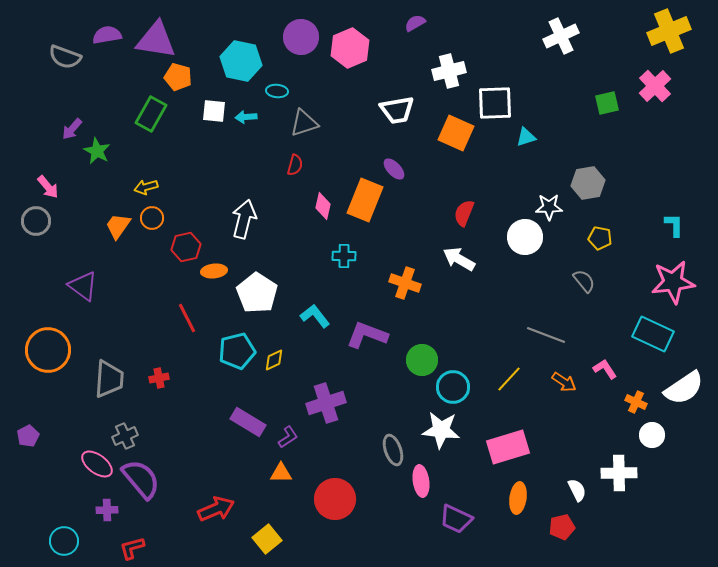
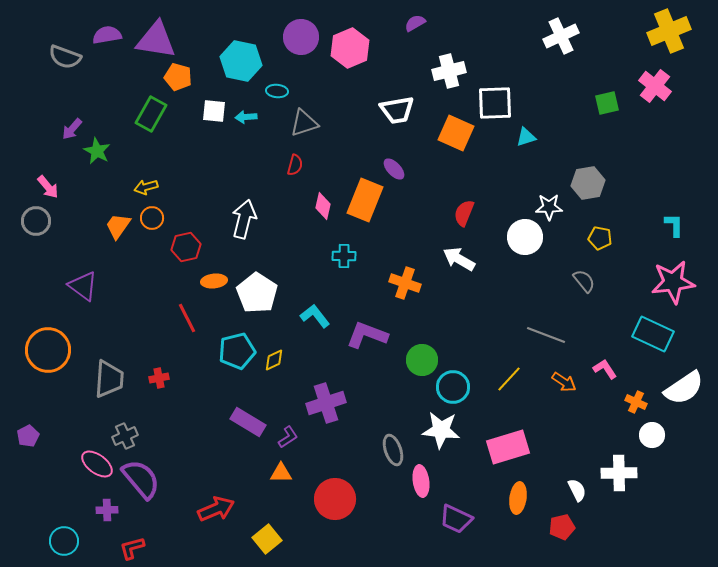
pink cross at (655, 86): rotated 8 degrees counterclockwise
orange ellipse at (214, 271): moved 10 px down
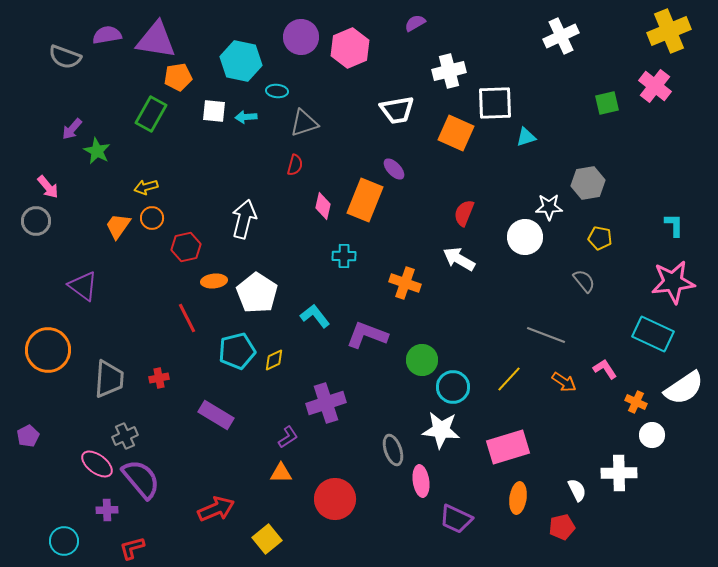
orange pentagon at (178, 77): rotated 24 degrees counterclockwise
purple rectangle at (248, 422): moved 32 px left, 7 px up
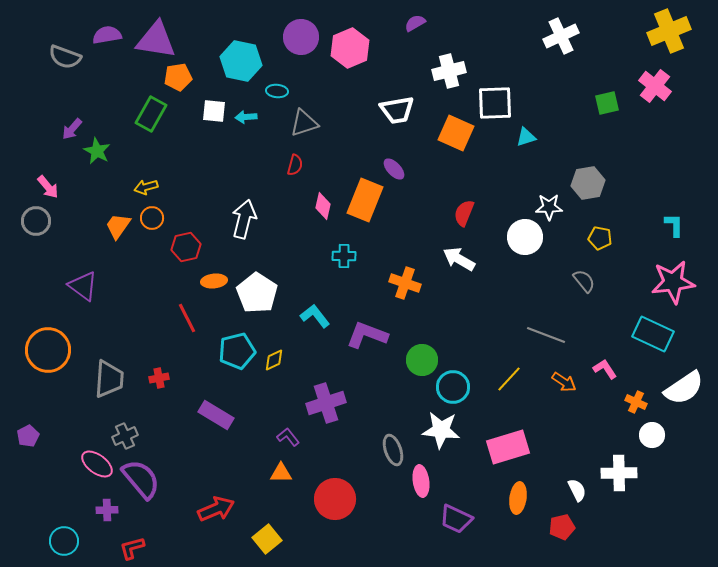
purple L-shape at (288, 437): rotated 95 degrees counterclockwise
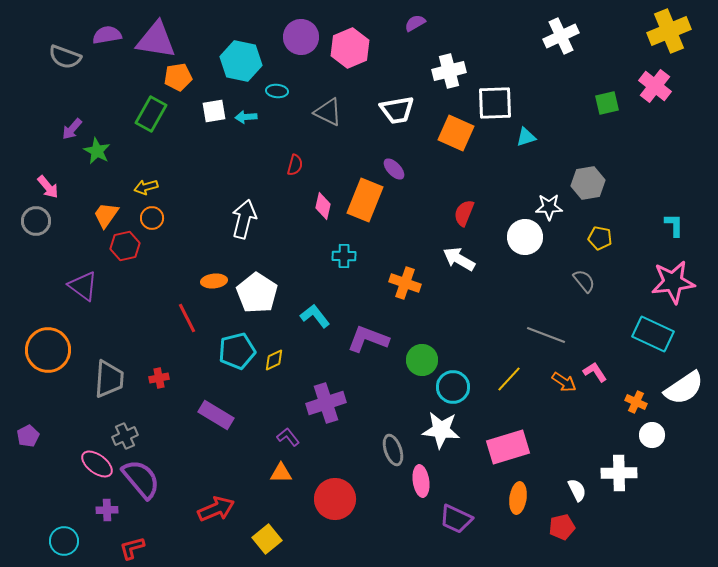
white square at (214, 111): rotated 15 degrees counterclockwise
gray triangle at (304, 123): moved 24 px right, 11 px up; rotated 44 degrees clockwise
orange trapezoid at (118, 226): moved 12 px left, 11 px up
red hexagon at (186, 247): moved 61 px left, 1 px up
purple L-shape at (367, 335): moved 1 px right, 4 px down
pink L-shape at (605, 369): moved 10 px left, 3 px down
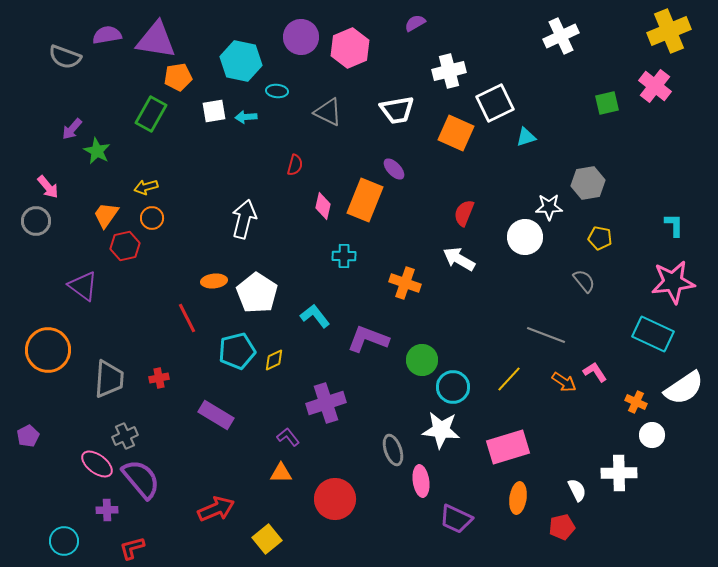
white square at (495, 103): rotated 24 degrees counterclockwise
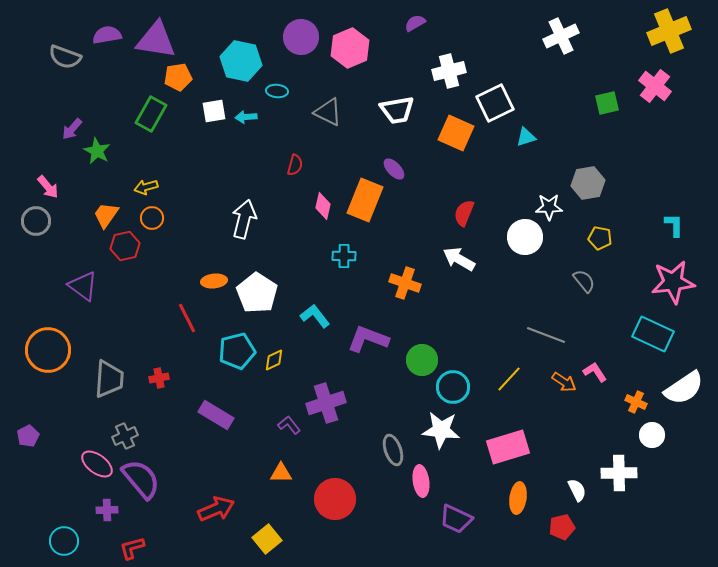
purple L-shape at (288, 437): moved 1 px right, 12 px up
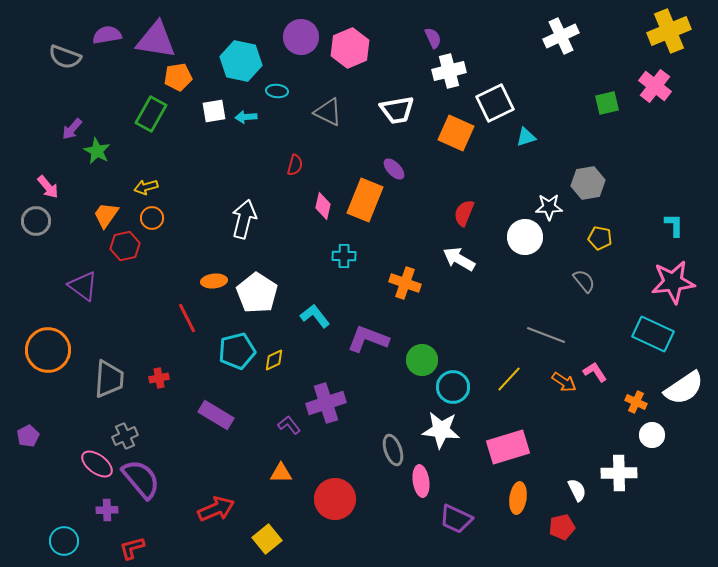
purple semicircle at (415, 23): moved 18 px right, 15 px down; rotated 95 degrees clockwise
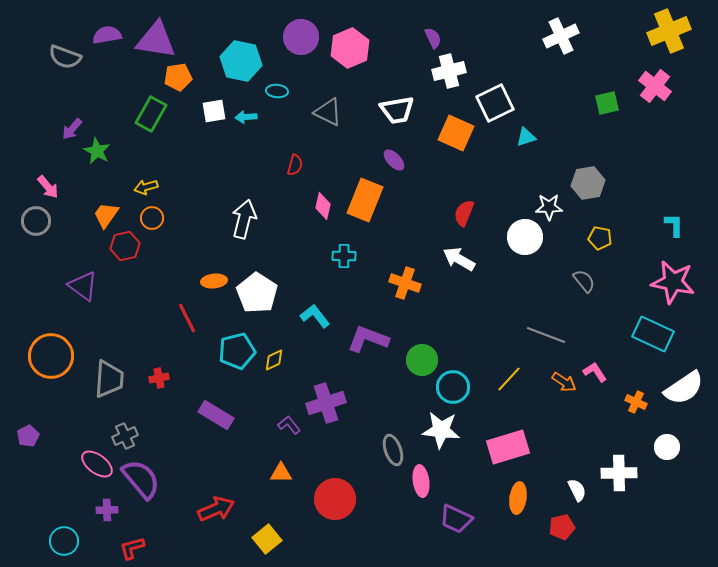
purple ellipse at (394, 169): moved 9 px up
pink star at (673, 282): rotated 18 degrees clockwise
orange circle at (48, 350): moved 3 px right, 6 px down
white circle at (652, 435): moved 15 px right, 12 px down
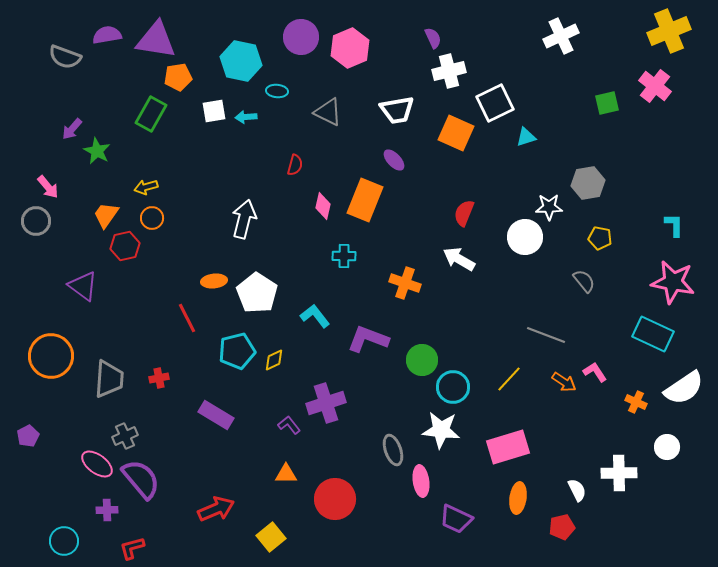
orange triangle at (281, 473): moved 5 px right, 1 px down
yellow square at (267, 539): moved 4 px right, 2 px up
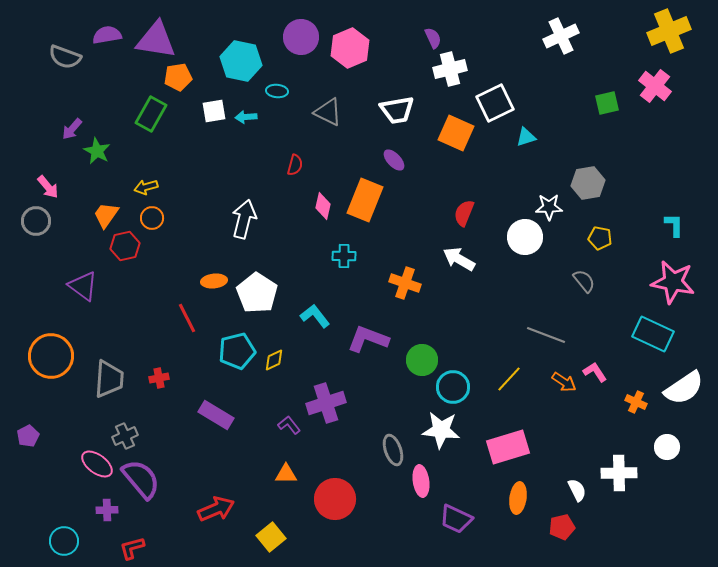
white cross at (449, 71): moved 1 px right, 2 px up
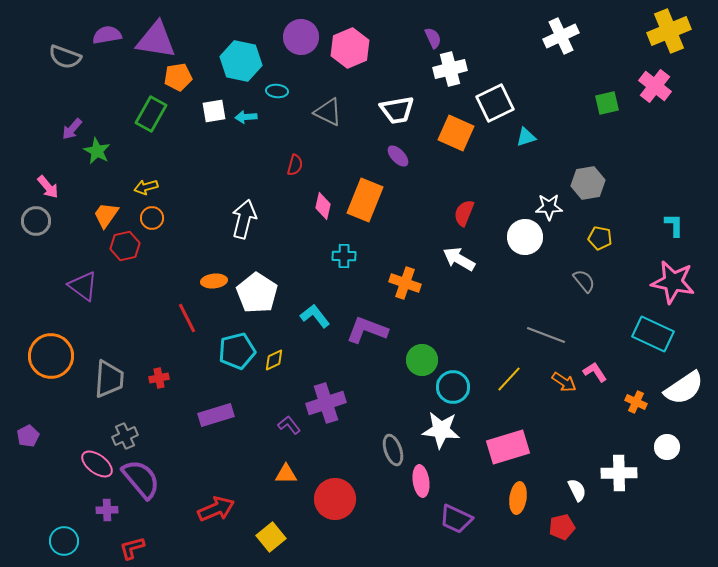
purple ellipse at (394, 160): moved 4 px right, 4 px up
purple L-shape at (368, 339): moved 1 px left, 9 px up
purple rectangle at (216, 415): rotated 48 degrees counterclockwise
